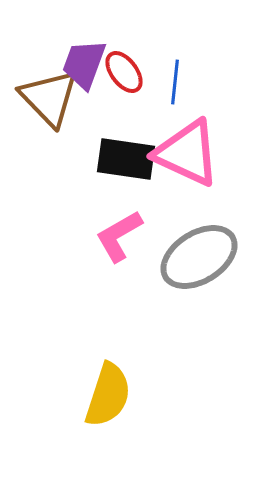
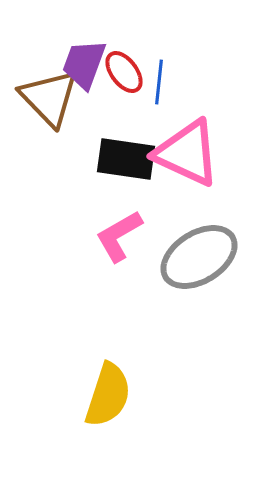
blue line: moved 16 px left
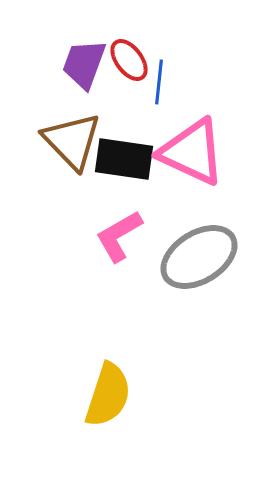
red ellipse: moved 5 px right, 12 px up
brown triangle: moved 23 px right, 43 px down
pink triangle: moved 5 px right, 1 px up
black rectangle: moved 2 px left
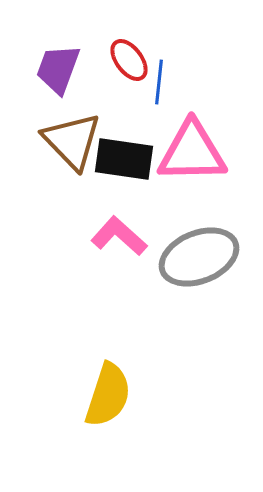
purple trapezoid: moved 26 px left, 5 px down
pink triangle: rotated 26 degrees counterclockwise
pink L-shape: rotated 72 degrees clockwise
gray ellipse: rotated 10 degrees clockwise
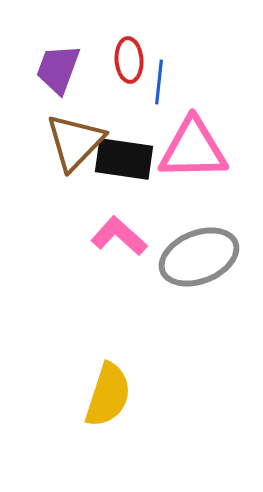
red ellipse: rotated 33 degrees clockwise
brown triangle: moved 3 px right, 1 px down; rotated 28 degrees clockwise
pink triangle: moved 1 px right, 3 px up
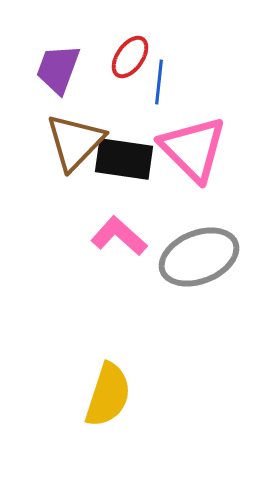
red ellipse: moved 1 px right, 3 px up; rotated 39 degrees clockwise
pink triangle: rotated 46 degrees clockwise
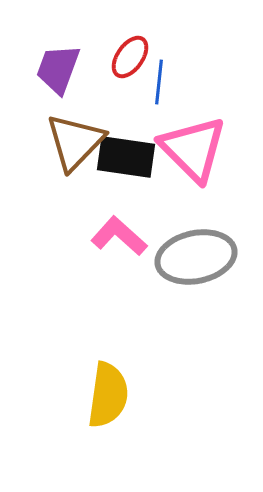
black rectangle: moved 2 px right, 2 px up
gray ellipse: moved 3 px left; rotated 10 degrees clockwise
yellow semicircle: rotated 10 degrees counterclockwise
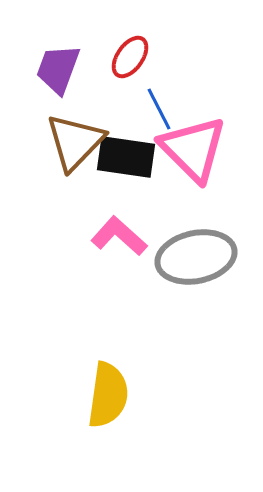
blue line: moved 27 px down; rotated 33 degrees counterclockwise
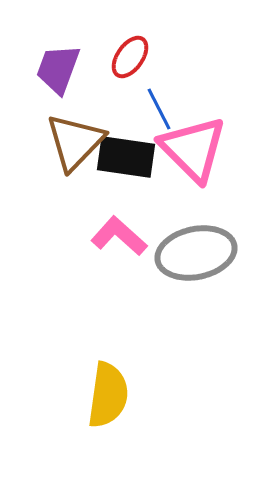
gray ellipse: moved 4 px up
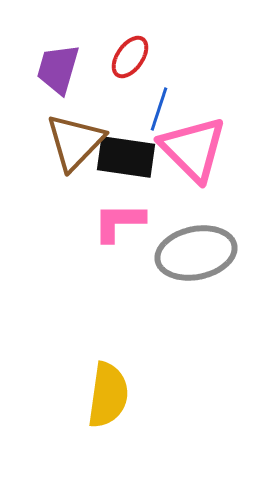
purple trapezoid: rotated 4 degrees counterclockwise
blue line: rotated 45 degrees clockwise
pink L-shape: moved 14 px up; rotated 42 degrees counterclockwise
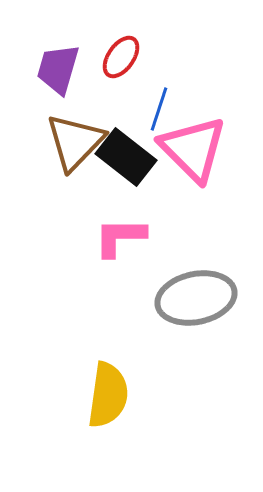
red ellipse: moved 9 px left
black rectangle: rotated 30 degrees clockwise
pink L-shape: moved 1 px right, 15 px down
gray ellipse: moved 45 px down
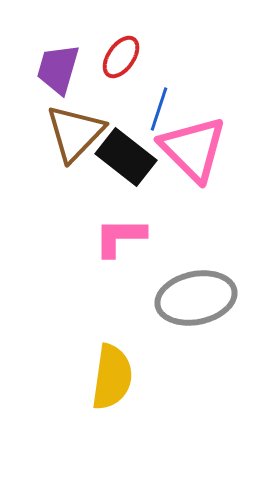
brown triangle: moved 9 px up
yellow semicircle: moved 4 px right, 18 px up
